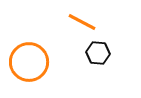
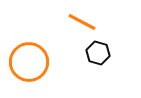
black hexagon: rotated 10 degrees clockwise
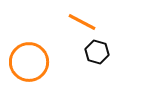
black hexagon: moved 1 px left, 1 px up
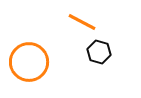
black hexagon: moved 2 px right
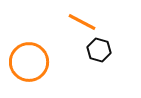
black hexagon: moved 2 px up
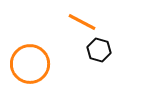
orange circle: moved 1 px right, 2 px down
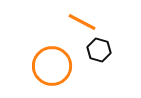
orange circle: moved 22 px right, 2 px down
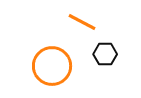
black hexagon: moved 6 px right, 4 px down; rotated 15 degrees counterclockwise
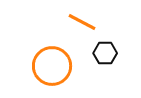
black hexagon: moved 1 px up
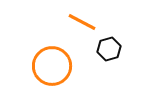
black hexagon: moved 4 px right, 4 px up; rotated 15 degrees counterclockwise
